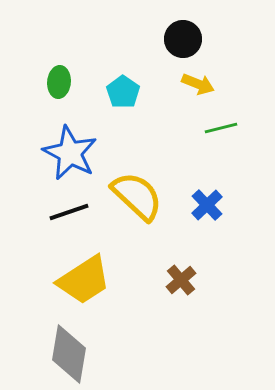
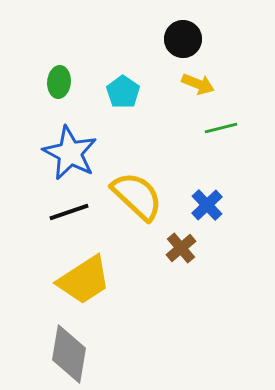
brown cross: moved 32 px up
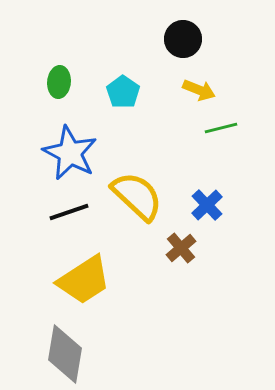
yellow arrow: moved 1 px right, 6 px down
gray diamond: moved 4 px left
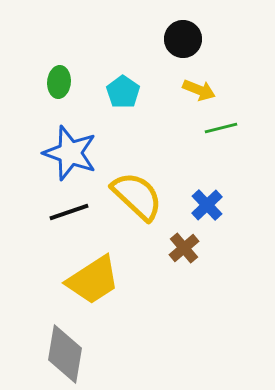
blue star: rotated 8 degrees counterclockwise
brown cross: moved 3 px right
yellow trapezoid: moved 9 px right
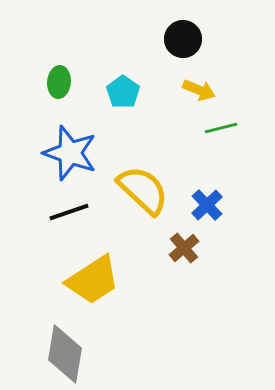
yellow semicircle: moved 6 px right, 6 px up
